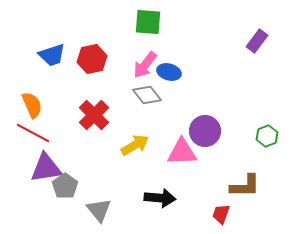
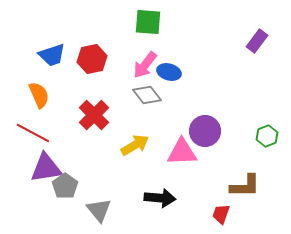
orange semicircle: moved 7 px right, 10 px up
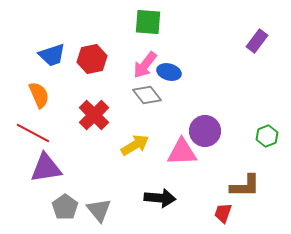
gray pentagon: moved 21 px down
red trapezoid: moved 2 px right, 1 px up
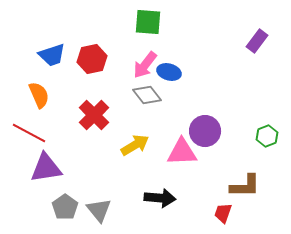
red line: moved 4 px left
